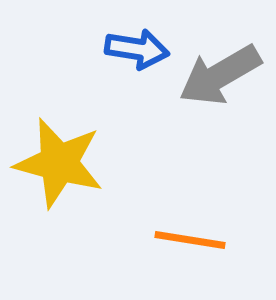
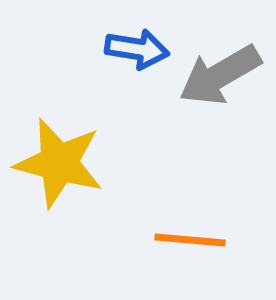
orange line: rotated 4 degrees counterclockwise
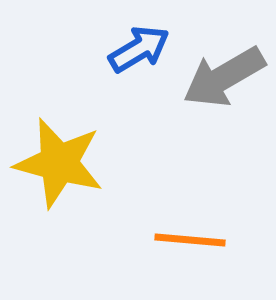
blue arrow: moved 2 px right; rotated 40 degrees counterclockwise
gray arrow: moved 4 px right, 2 px down
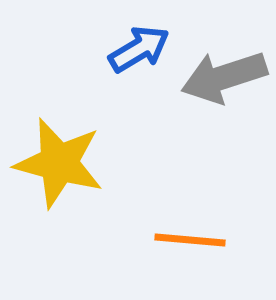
gray arrow: rotated 12 degrees clockwise
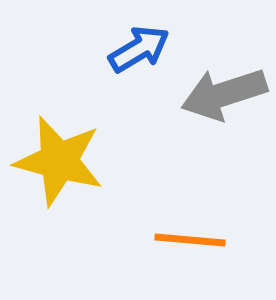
gray arrow: moved 17 px down
yellow star: moved 2 px up
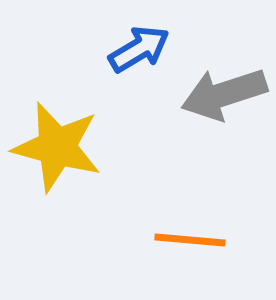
yellow star: moved 2 px left, 14 px up
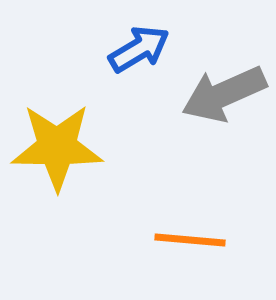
gray arrow: rotated 6 degrees counterclockwise
yellow star: rotated 14 degrees counterclockwise
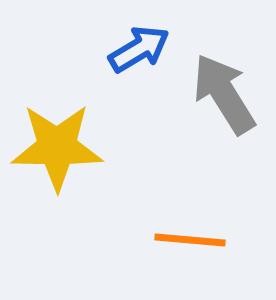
gray arrow: rotated 82 degrees clockwise
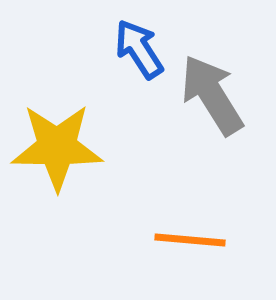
blue arrow: rotated 92 degrees counterclockwise
gray arrow: moved 12 px left, 1 px down
